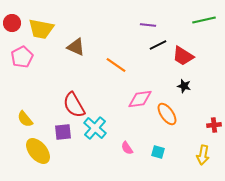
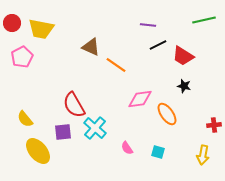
brown triangle: moved 15 px right
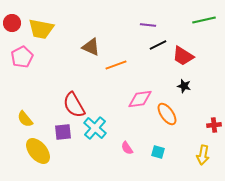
orange line: rotated 55 degrees counterclockwise
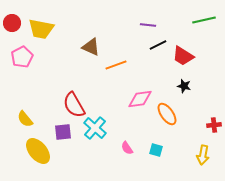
cyan square: moved 2 px left, 2 px up
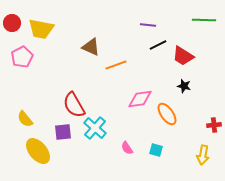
green line: rotated 15 degrees clockwise
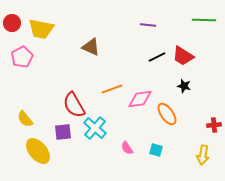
black line: moved 1 px left, 12 px down
orange line: moved 4 px left, 24 px down
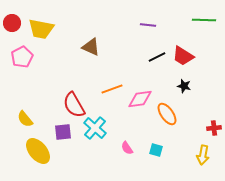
red cross: moved 3 px down
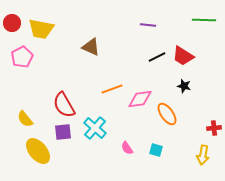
red semicircle: moved 10 px left
